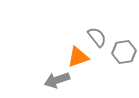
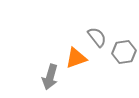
orange triangle: moved 2 px left, 1 px down
gray arrow: moved 7 px left, 3 px up; rotated 55 degrees counterclockwise
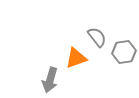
gray arrow: moved 3 px down
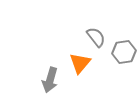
gray semicircle: moved 1 px left
orange triangle: moved 4 px right, 5 px down; rotated 30 degrees counterclockwise
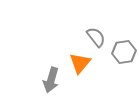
gray arrow: moved 1 px right
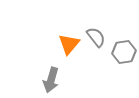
orange triangle: moved 11 px left, 19 px up
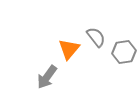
orange triangle: moved 5 px down
gray arrow: moved 4 px left, 3 px up; rotated 20 degrees clockwise
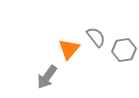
gray hexagon: moved 2 px up
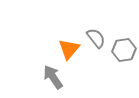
gray semicircle: moved 1 px down
gray arrow: moved 6 px right; rotated 110 degrees clockwise
